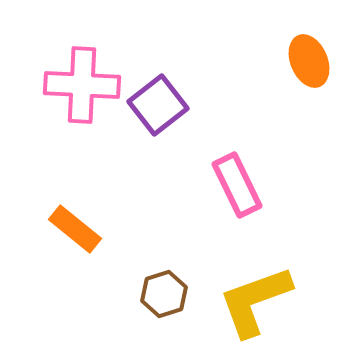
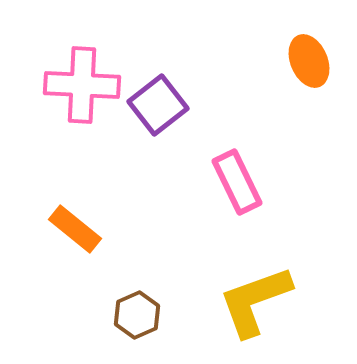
pink rectangle: moved 3 px up
brown hexagon: moved 27 px left, 21 px down; rotated 6 degrees counterclockwise
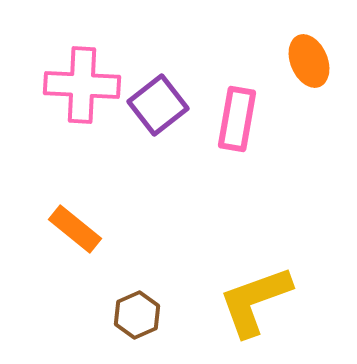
pink rectangle: moved 63 px up; rotated 36 degrees clockwise
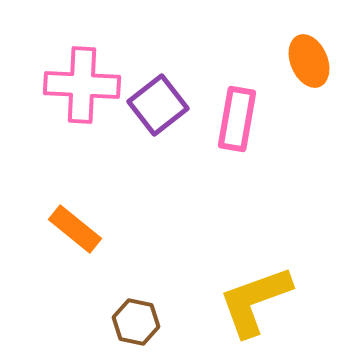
brown hexagon: moved 1 px left, 7 px down; rotated 24 degrees counterclockwise
